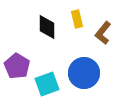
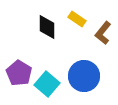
yellow rectangle: rotated 42 degrees counterclockwise
purple pentagon: moved 2 px right, 7 px down
blue circle: moved 3 px down
cyan square: rotated 30 degrees counterclockwise
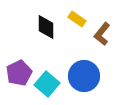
black diamond: moved 1 px left
brown L-shape: moved 1 px left, 1 px down
purple pentagon: rotated 15 degrees clockwise
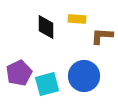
yellow rectangle: rotated 30 degrees counterclockwise
brown L-shape: moved 2 px down; rotated 55 degrees clockwise
cyan square: rotated 35 degrees clockwise
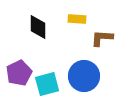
black diamond: moved 8 px left
brown L-shape: moved 2 px down
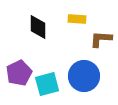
brown L-shape: moved 1 px left, 1 px down
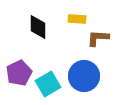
brown L-shape: moved 3 px left, 1 px up
cyan square: moved 1 px right; rotated 15 degrees counterclockwise
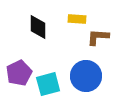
brown L-shape: moved 1 px up
blue circle: moved 2 px right
cyan square: rotated 15 degrees clockwise
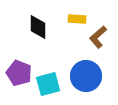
brown L-shape: rotated 45 degrees counterclockwise
purple pentagon: rotated 25 degrees counterclockwise
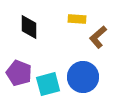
black diamond: moved 9 px left
blue circle: moved 3 px left, 1 px down
